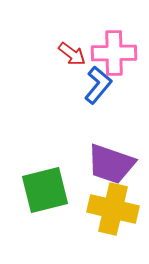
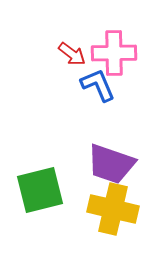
blue L-shape: rotated 63 degrees counterclockwise
green square: moved 5 px left
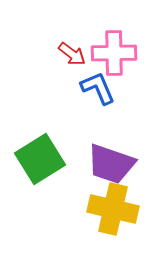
blue L-shape: moved 3 px down
green square: moved 31 px up; rotated 18 degrees counterclockwise
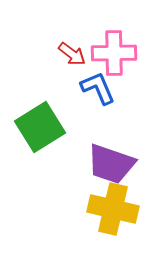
green square: moved 32 px up
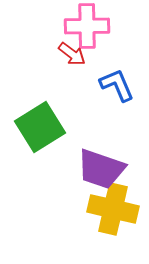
pink cross: moved 27 px left, 27 px up
blue L-shape: moved 19 px right, 3 px up
purple trapezoid: moved 10 px left, 5 px down
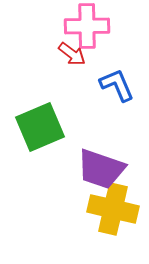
green square: rotated 9 degrees clockwise
